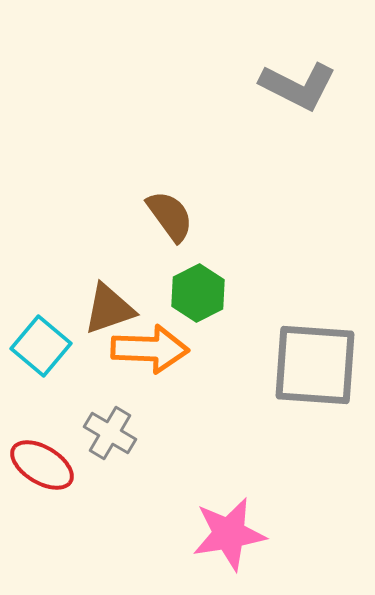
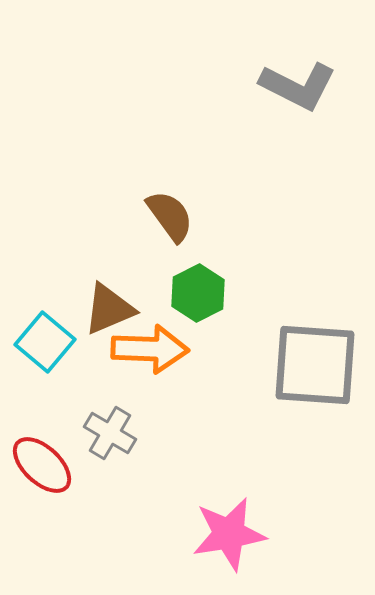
brown triangle: rotated 4 degrees counterclockwise
cyan square: moved 4 px right, 4 px up
red ellipse: rotated 12 degrees clockwise
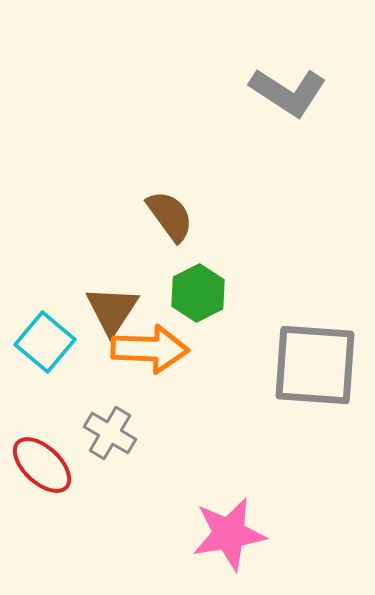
gray L-shape: moved 10 px left, 6 px down; rotated 6 degrees clockwise
brown triangle: moved 3 px right, 1 px down; rotated 34 degrees counterclockwise
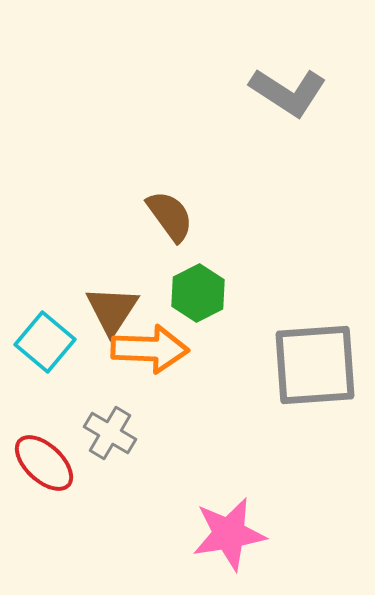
gray square: rotated 8 degrees counterclockwise
red ellipse: moved 2 px right, 2 px up
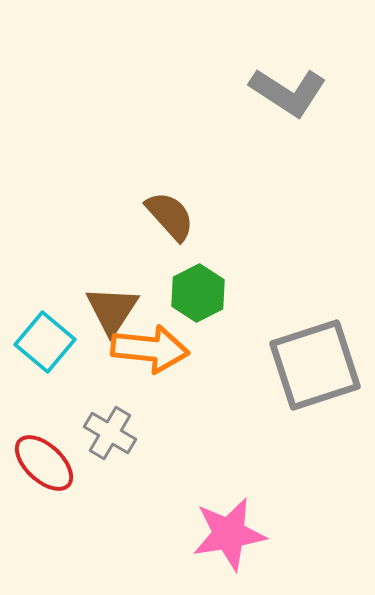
brown semicircle: rotated 6 degrees counterclockwise
orange arrow: rotated 4 degrees clockwise
gray square: rotated 14 degrees counterclockwise
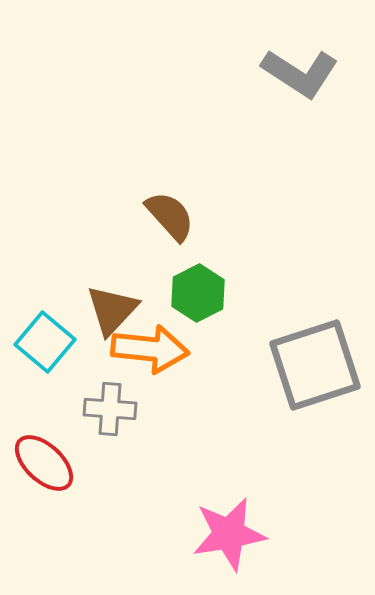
gray L-shape: moved 12 px right, 19 px up
brown triangle: rotated 10 degrees clockwise
gray cross: moved 24 px up; rotated 27 degrees counterclockwise
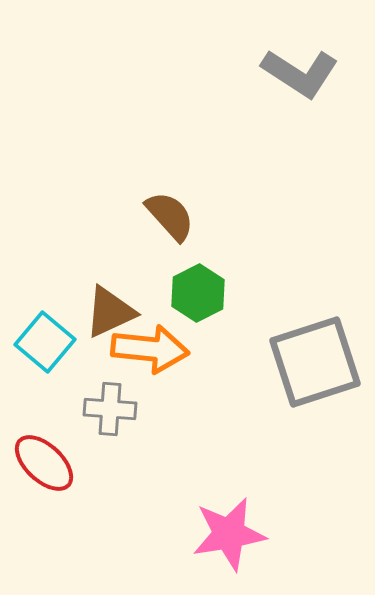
brown triangle: moved 2 px left, 2 px down; rotated 22 degrees clockwise
gray square: moved 3 px up
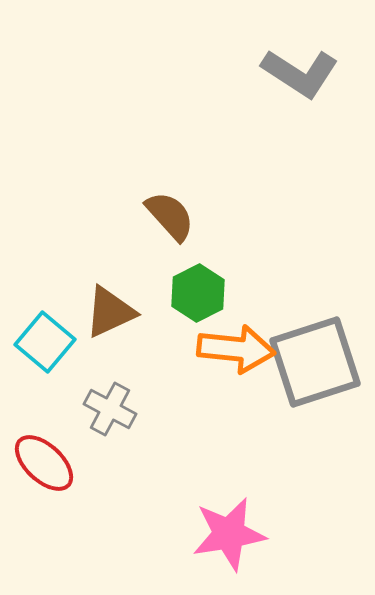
orange arrow: moved 86 px right
gray cross: rotated 24 degrees clockwise
